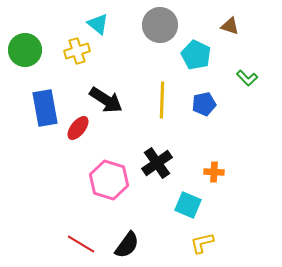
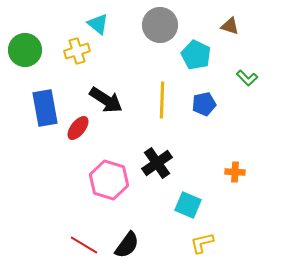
orange cross: moved 21 px right
red line: moved 3 px right, 1 px down
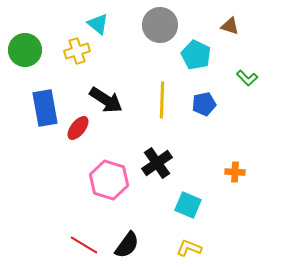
yellow L-shape: moved 13 px left, 5 px down; rotated 35 degrees clockwise
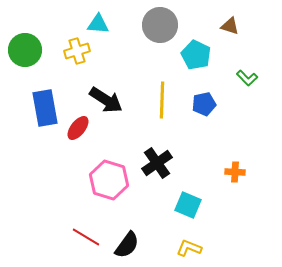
cyan triangle: rotated 35 degrees counterclockwise
red line: moved 2 px right, 8 px up
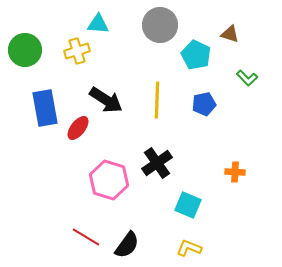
brown triangle: moved 8 px down
yellow line: moved 5 px left
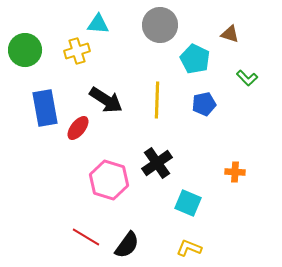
cyan pentagon: moved 1 px left, 4 px down
cyan square: moved 2 px up
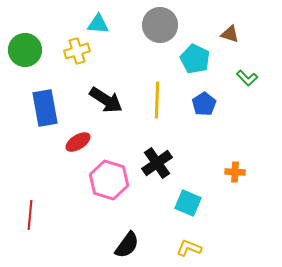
blue pentagon: rotated 20 degrees counterclockwise
red ellipse: moved 14 px down; rotated 20 degrees clockwise
red line: moved 56 px left, 22 px up; rotated 64 degrees clockwise
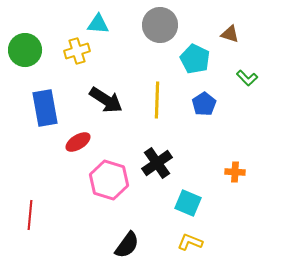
yellow L-shape: moved 1 px right, 6 px up
